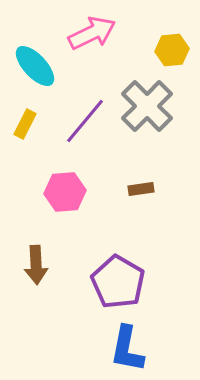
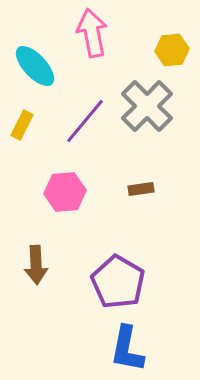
pink arrow: rotated 75 degrees counterclockwise
yellow rectangle: moved 3 px left, 1 px down
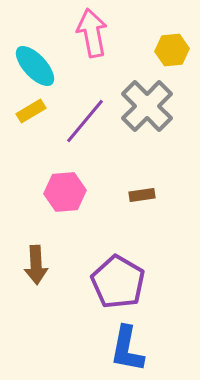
yellow rectangle: moved 9 px right, 14 px up; rotated 32 degrees clockwise
brown rectangle: moved 1 px right, 6 px down
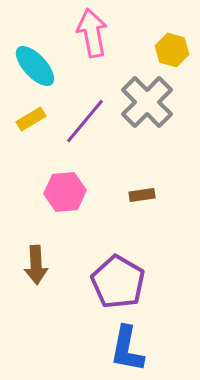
yellow hexagon: rotated 20 degrees clockwise
gray cross: moved 4 px up
yellow rectangle: moved 8 px down
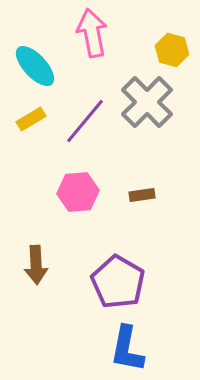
pink hexagon: moved 13 px right
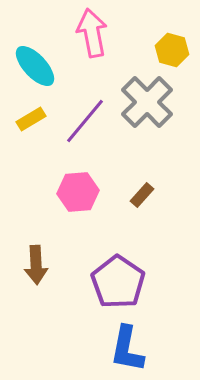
brown rectangle: rotated 40 degrees counterclockwise
purple pentagon: rotated 4 degrees clockwise
